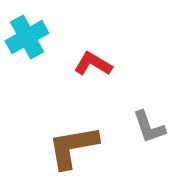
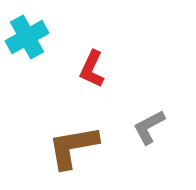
red L-shape: moved 1 px left, 5 px down; rotated 96 degrees counterclockwise
gray L-shape: rotated 81 degrees clockwise
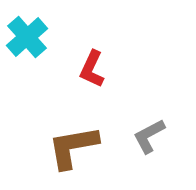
cyan cross: rotated 12 degrees counterclockwise
gray L-shape: moved 9 px down
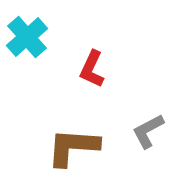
gray L-shape: moved 1 px left, 5 px up
brown L-shape: rotated 14 degrees clockwise
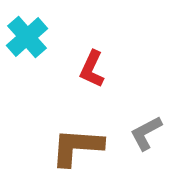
gray L-shape: moved 2 px left, 2 px down
brown L-shape: moved 4 px right
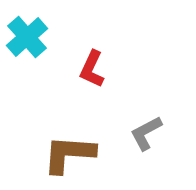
brown L-shape: moved 8 px left, 7 px down
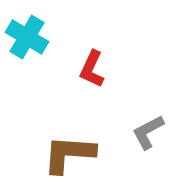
cyan cross: rotated 18 degrees counterclockwise
gray L-shape: moved 2 px right, 1 px up
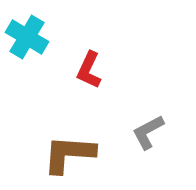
red L-shape: moved 3 px left, 1 px down
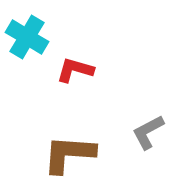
red L-shape: moved 14 px left; rotated 81 degrees clockwise
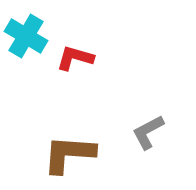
cyan cross: moved 1 px left, 1 px up
red L-shape: moved 12 px up
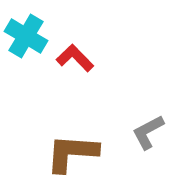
red L-shape: rotated 30 degrees clockwise
brown L-shape: moved 3 px right, 1 px up
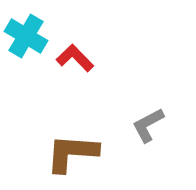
gray L-shape: moved 7 px up
